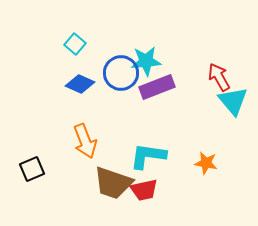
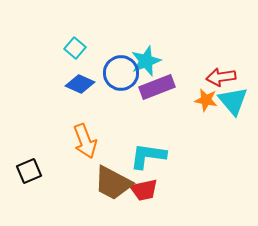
cyan square: moved 4 px down
cyan star: rotated 16 degrees counterclockwise
red arrow: moved 2 px right; rotated 68 degrees counterclockwise
orange star: moved 63 px up
black square: moved 3 px left, 2 px down
brown trapezoid: rotated 9 degrees clockwise
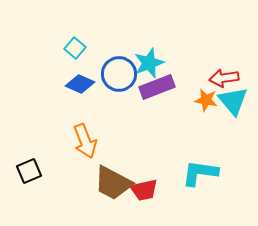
cyan star: moved 3 px right, 2 px down
blue circle: moved 2 px left, 1 px down
red arrow: moved 3 px right, 1 px down
cyan L-shape: moved 52 px right, 17 px down
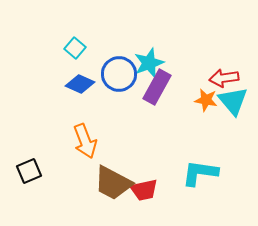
purple rectangle: rotated 40 degrees counterclockwise
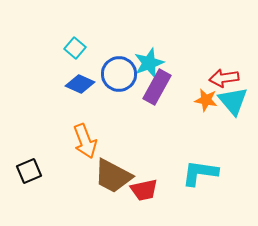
brown trapezoid: moved 7 px up
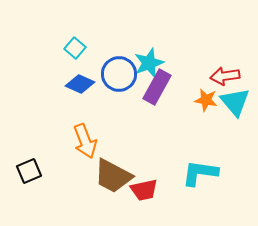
red arrow: moved 1 px right, 2 px up
cyan triangle: moved 2 px right, 1 px down
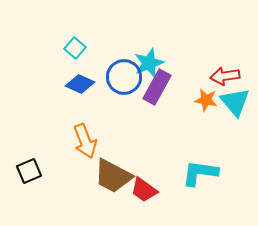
blue circle: moved 5 px right, 3 px down
red trapezoid: rotated 48 degrees clockwise
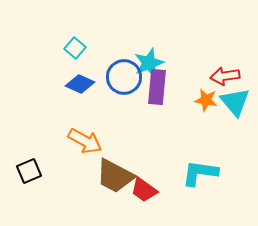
purple rectangle: rotated 24 degrees counterclockwise
orange arrow: rotated 40 degrees counterclockwise
brown trapezoid: moved 2 px right
